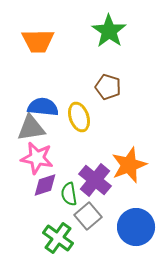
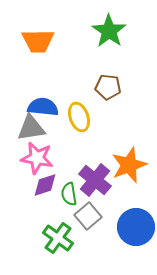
brown pentagon: rotated 10 degrees counterclockwise
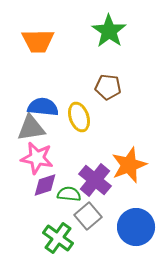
green semicircle: rotated 105 degrees clockwise
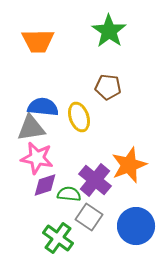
gray square: moved 1 px right, 1 px down; rotated 16 degrees counterclockwise
blue circle: moved 1 px up
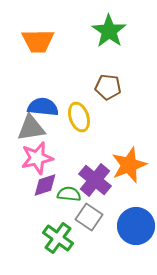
pink star: rotated 24 degrees counterclockwise
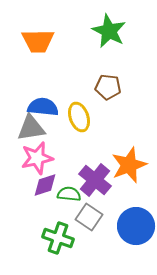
green star: rotated 8 degrees counterclockwise
green cross: rotated 16 degrees counterclockwise
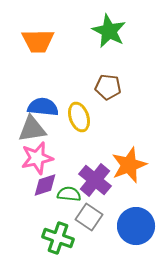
gray triangle: moved 1 px right, 1 px down
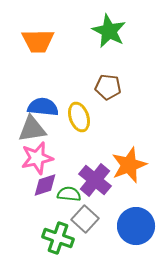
gray square: moved 4 px left, 2 px down; rotated 8 degrees clockwise
